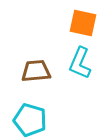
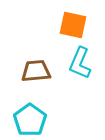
orange square: moved 10 px left, 2 px down
cyan pentagon: rotated 20 degrees clockwise
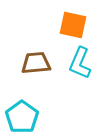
brown trapezoid: moved 8 px up
cyan pentagon: moved 8 px left, 3 px up
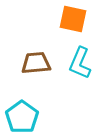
orange square: moved 6 px up
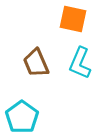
brown trapezoid: rotated 108 degrees counterclockwise
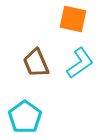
cyan L-shape: rotated 148 degrees counterclockwise
cyan pentagon: moved 3 px right
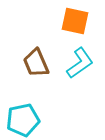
orange square: moved 2 px right, 2 px down
cyan pentagon: moved 2 px left, 3 px down; rotated 24 degrees clockwise
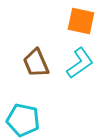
orange square: moved 6 px right
cyan pentagon: rotated 24 degrees clockwise
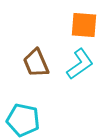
orange square: moved 3 px right, 4 px down; rotated 8 degrees counterclockwise
cyan L-shape: moved 1 px down
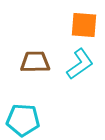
brown trapezoid: moved 1 px left, 1 px up; rotated 112 degrees clockwise
cyan pentagon: rotated 8 degrees counterclockwise
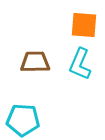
cyan L-shape: rotated 148 degrees clockwise
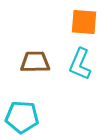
orange square: moved 3 px up
cyan pentagon: moved 1 px left, 3 px up
